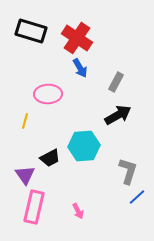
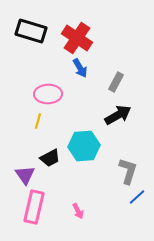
yellow line: moved 13 px right
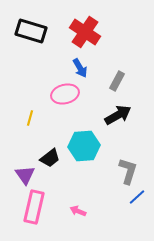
red cross: moved 8 px right, 6 px up
gray rectangle: moved 1 px right, 1 px up
pink ellipse: moved 17 px right; rotated 12 degrees counterclockwise
yellow line: moved 8 px left, 3 px up
black trapezoid: rotated 10 degrees counterclockwise
pink arrow: rotated 140 degrees clockwise
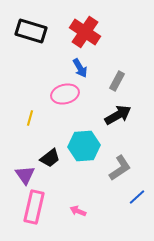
gray L-shape: moved 8 px left, 3 px up; rotated 40 degrees clockwise
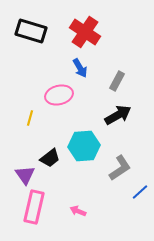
pink ellipse: moved 6 px left, 1 px down
blue line: moved 3 px right, 5 px up
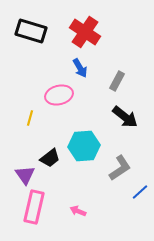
black arrow: moved 7 px right, 2 px down; rotated 68 degrees clockwise
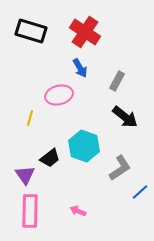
cyan hexagon: rotated 24 degrees clockwise
pink rectangle: moved 4 px left, 4 px down; rotated 12 degrees counterclockwise
